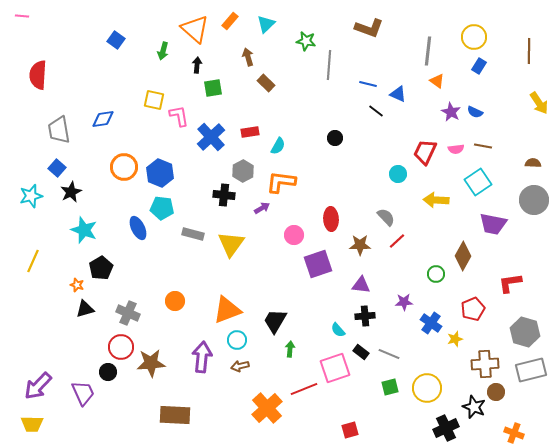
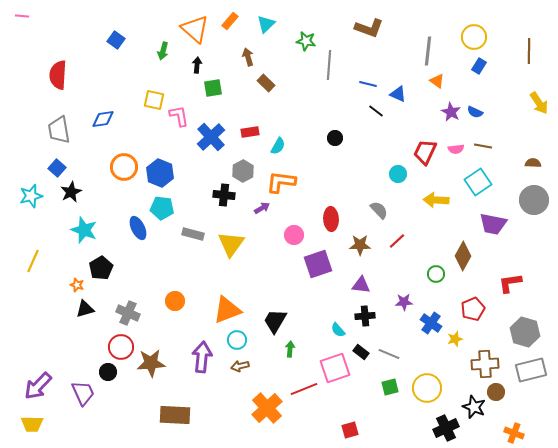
red semicircle at (38, 75): moved 20 px right
gray semicircle at (386, 217): moved 7 px left, 7 px up
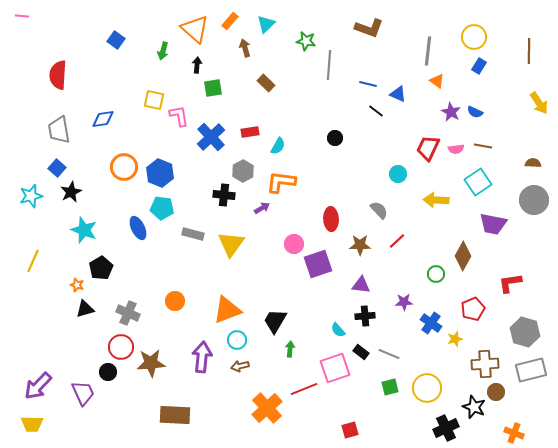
brown arrow at (248, 57): moved 3 px left, 9 px up
red trapezoid at (425, 152): moved 3 px right, 4 px up
pink circle at (294, 235): moved 9 px down
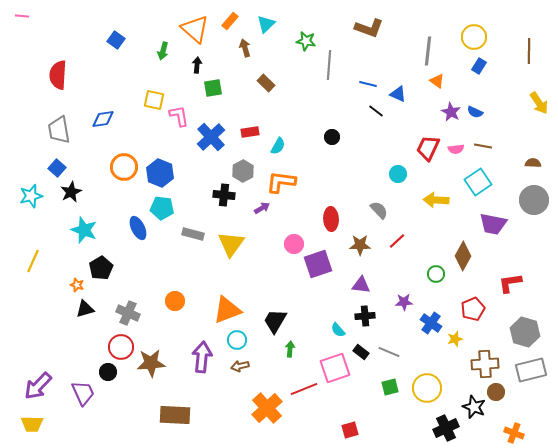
black circle at (335, 138): moved 3 px left, 1 px up
gray line at (389, 354): moved 2 px up
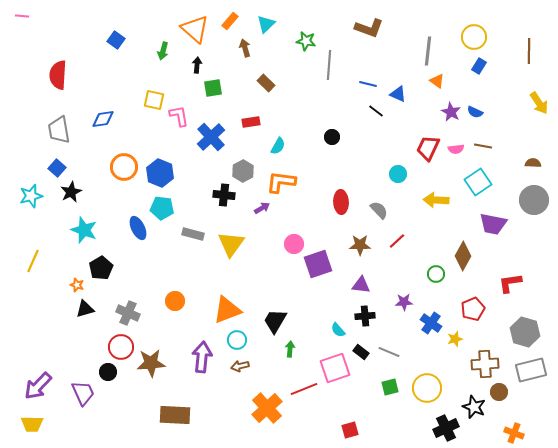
red rectangle at (250, 132): moved 1 px right, 10 px up
red ellipse at (331, 219): moved 10 px right, 17 px up
brown circle at (496, 392): moved 3 px right
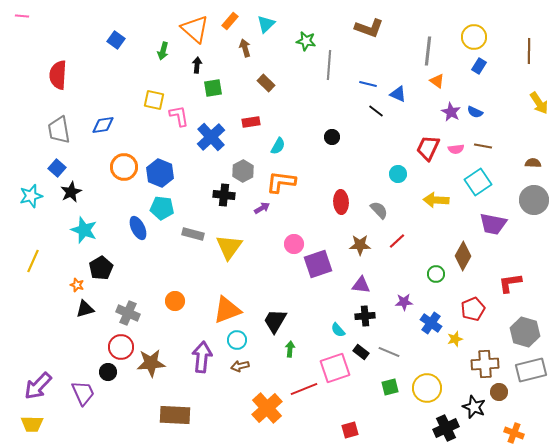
blue diamond at (103, 119): moved 6 px down
yellow triangle at (231, 244): moved 2 px left, 3 px down
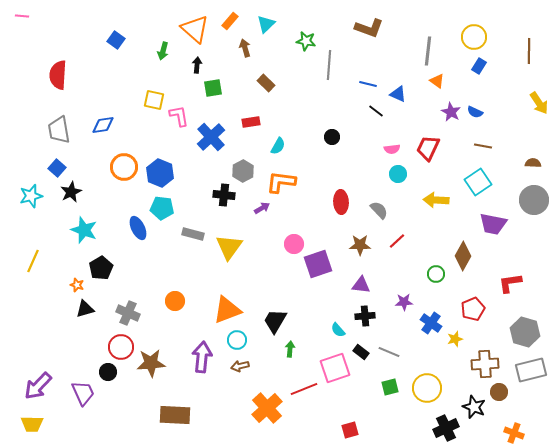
pink semicircle at (456, 149): moved 64 px left
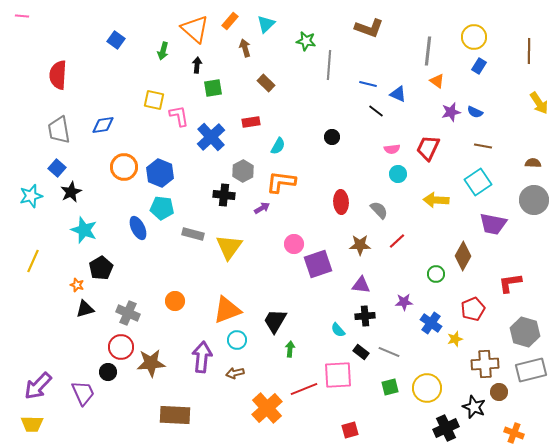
purple star at (451, 112): rotated 30 degrees clockwise
brown arrow at (240, 366): moved 5 px left, 7 px down
pink square at (335, 368): moved 3 px right, 7 px down; rotated 16 degrees clockwise
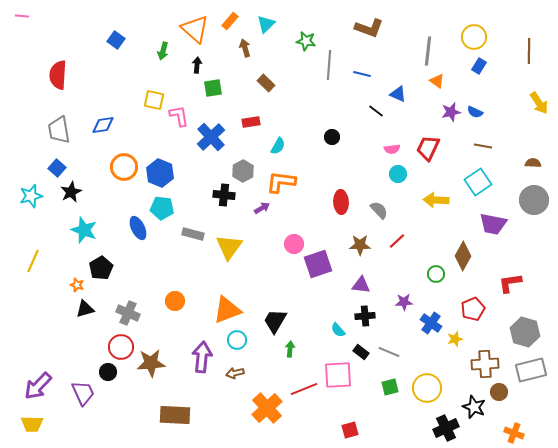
blue line at (368, 84): moved 6 px left, 10 px up
